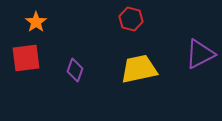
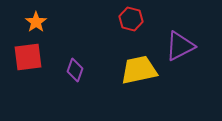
purple triangle: moved 20 px left, 8 px up
red square: moved 2 px right, 1 px up
yellow trapezoid: moved 1 px down
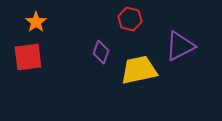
red hexagon: moved 1 px left
purple diamond: moved 26 px right, 18 px up
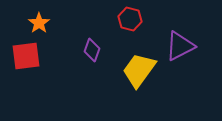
orange star: moved 3 px right, 1 px down
purple diamond: moved 9 px left, 2 px up
red square: moved 2 px left, 1 px up
yellow trapezoid: rotated 42 degrees counterclockwise
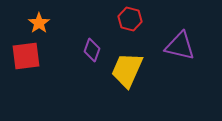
purple triangle: rotated 40 degrees clockwise
yellow trapezoid: moved 12 px left; rotated 12 degrees counterclockwise
